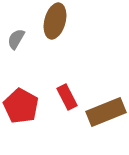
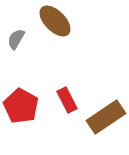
brown ellipse: rotated 60 degrees counterclockwise
red rectangle: moved 3 px down
brown rectangle: moved 5 px down; rotated 12 degrees counterclockwise
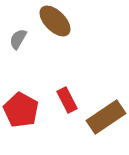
gray semicircle: moved 2 px right
red pentagon: moved 4 px down
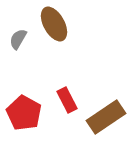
brown ellipse: moved 1 px left, 3 px down; rotated 16 degrees clockwise
red pentagon: moved 3 px right, 3 px down
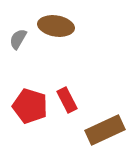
brown ellipse: moved 2 px right, 2 px down; rotated 52 degrees counterclockwise
red pentagon: moved 6 px right, 7 px up; rotated 12 degrees counterclockwise
brown rectangle: moved 1 px left, 13 px down; rotated 9 degrees clockwise
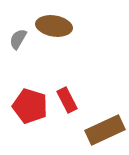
brown ellipse: moved 2 px left
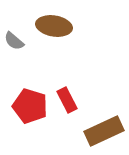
gray semicircle: moved 4 px left, 2 px down; rotated 80 degrees counterclockwise
brown rectangle: moved 1 px left, 1 px down
